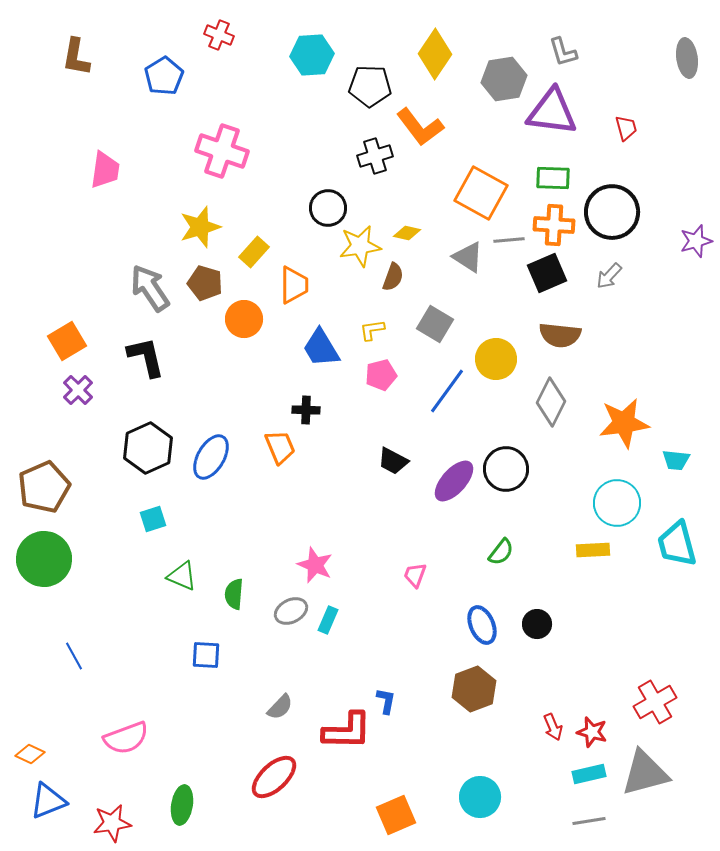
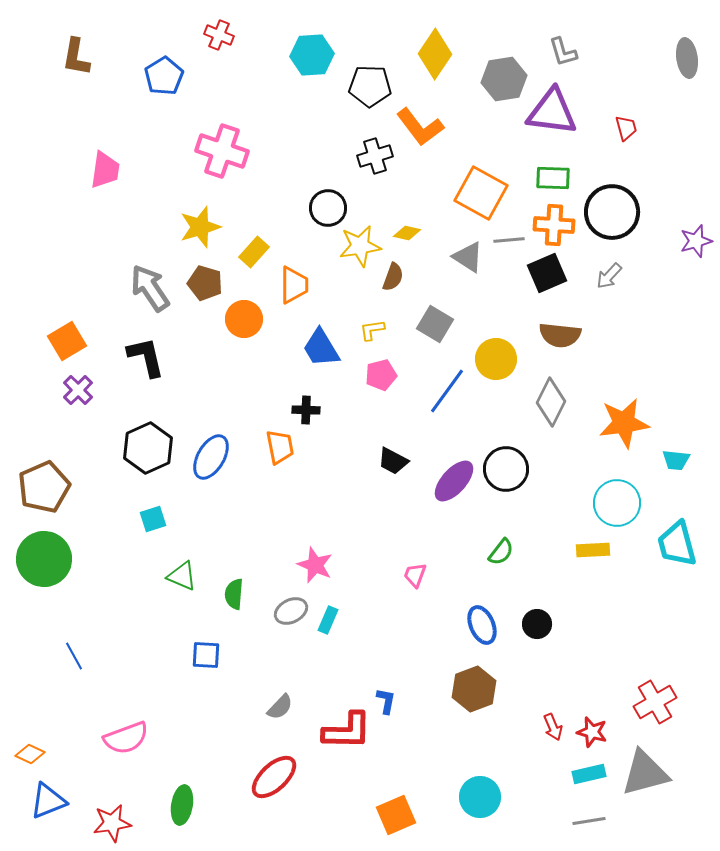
orange trapezoid at (280, 447): rotated 12 degrees clockwise
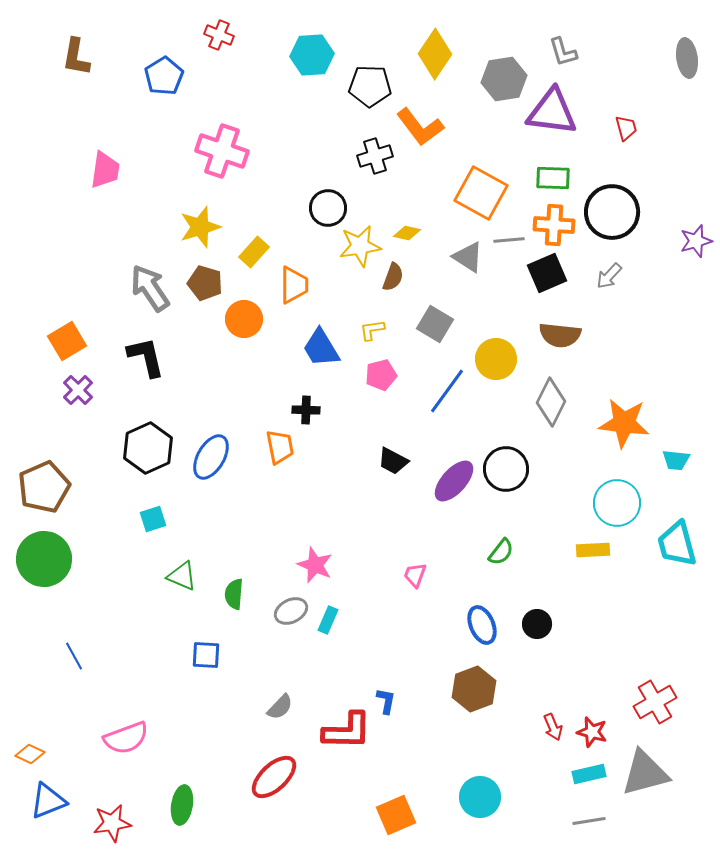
orange star at (624, 423): rotated 15 degrees clockwise
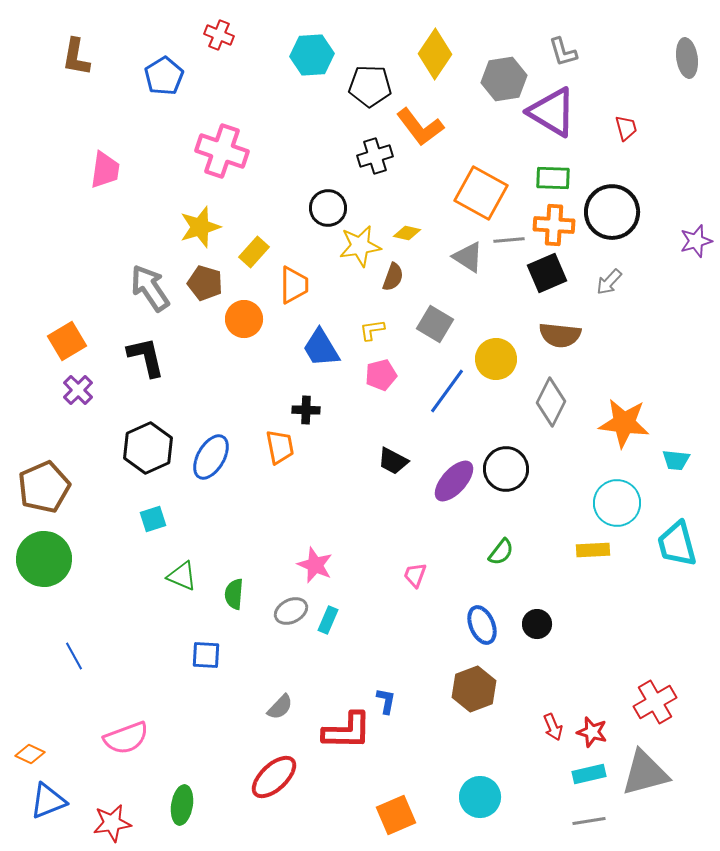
purple triangle at (552, 112): rotated 24 degrees clockwise
gray arrow at (609, 276): moved 6 px down
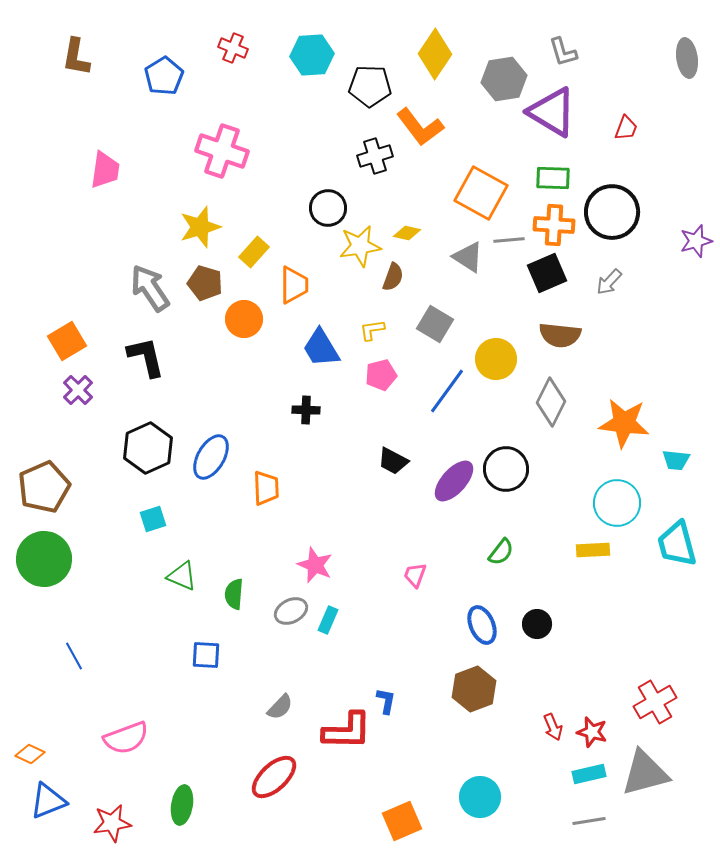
red cross at (219, 35): moved 14 px right, 13 px down
red trapezoid at (626, 128): rotated 36 degrees clockwise
orange trapezoid at (280, 447): moved 14 px left, 41 px down; rotated 9 degrees clockwise
orange square at (396, 815): moved 6 px right, 6 px down
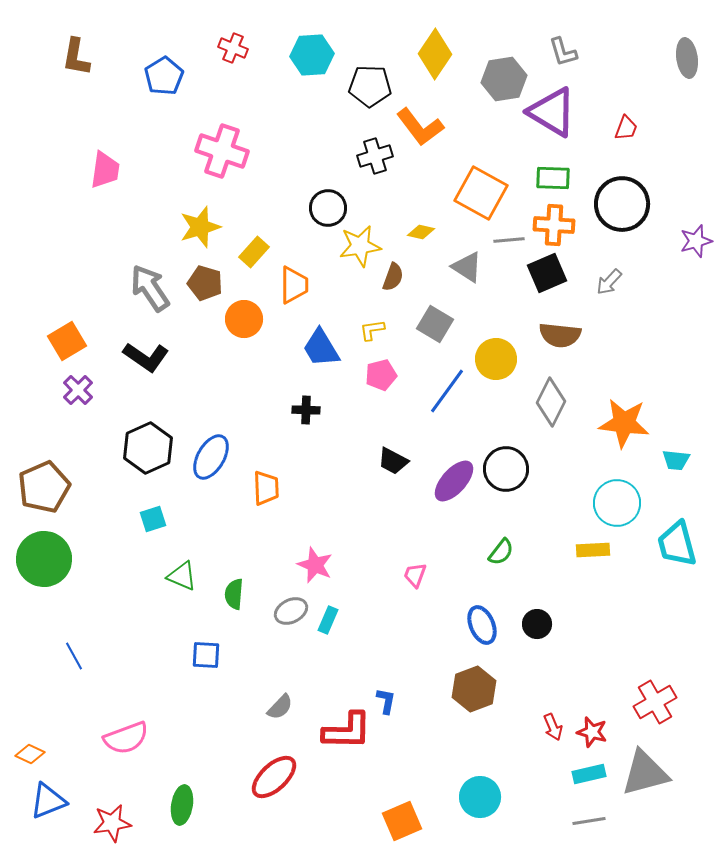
black circle at (612, 212): moved 10 px right, 8 px up
yellow diamond at (407, 233): moved 14 px right, 1 px up
gray triangle at (468, 257): moved 1 px left, 10 px down
black L-shape at (146, 357): rotated 138 degrees clockwise
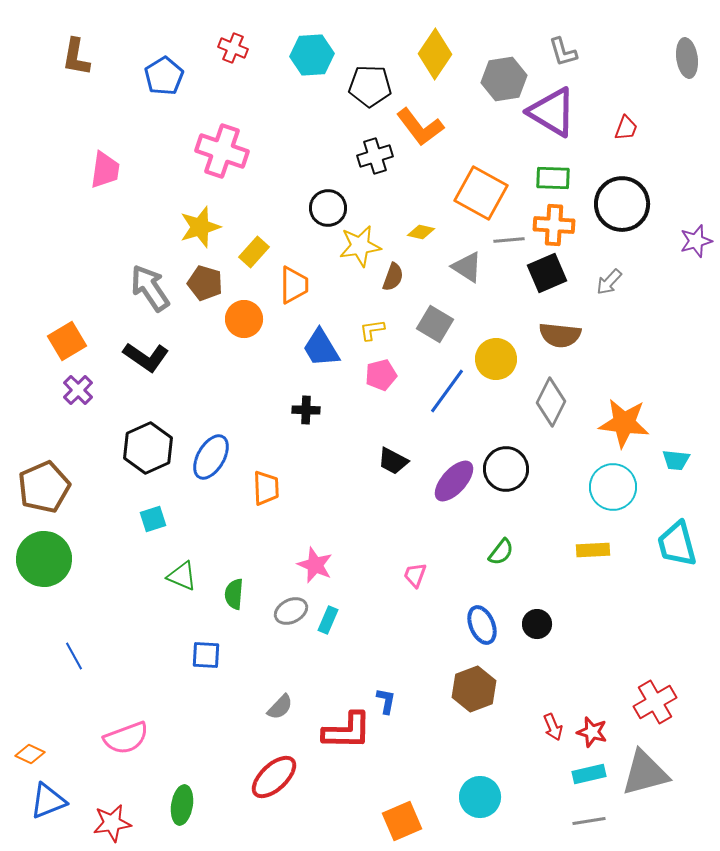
cyan circle at (617, 503): moved 4 px left, 16 px up
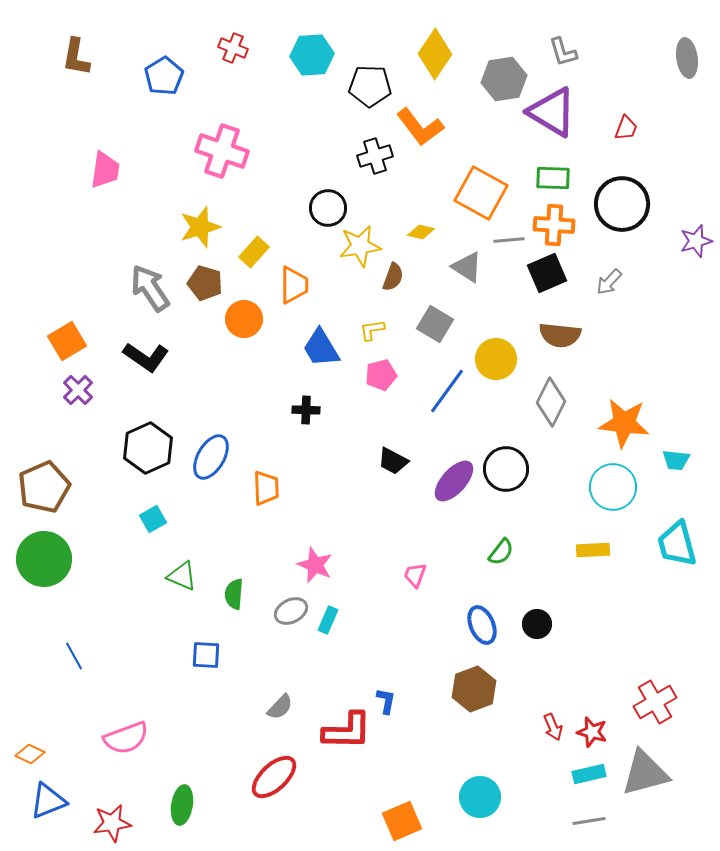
cyan square at (153, 519): rotated 12 degrees counterclockwise
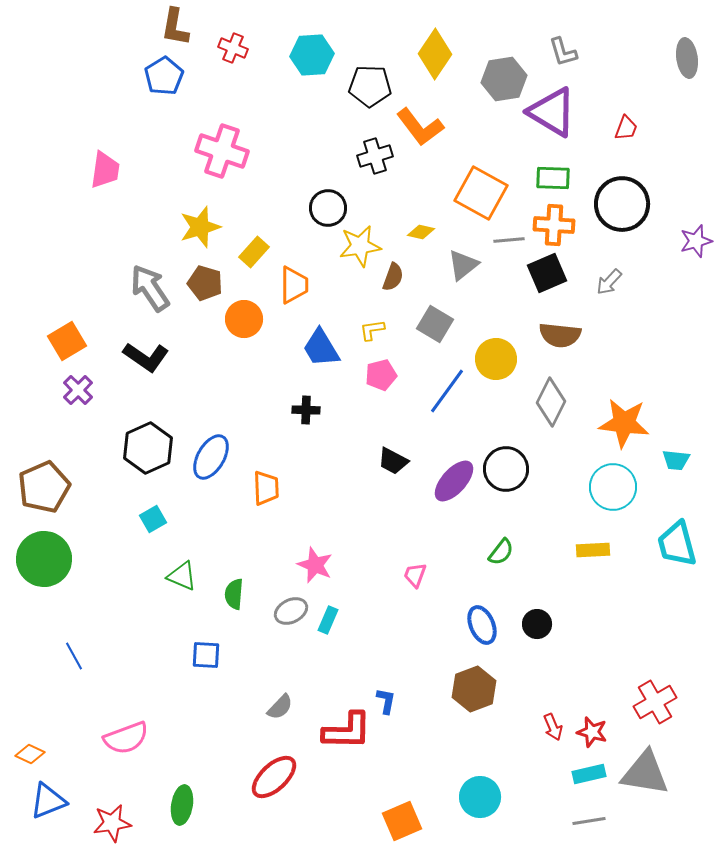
brown L-shape at (76, 57): moved 99 px right, 30 px up
gray triangle at (467, 267): moved 4 px left, 2 px up; rotated 48 degrees clockwise
gray triangle at (645, 773): rotated 24 degrees clockwise
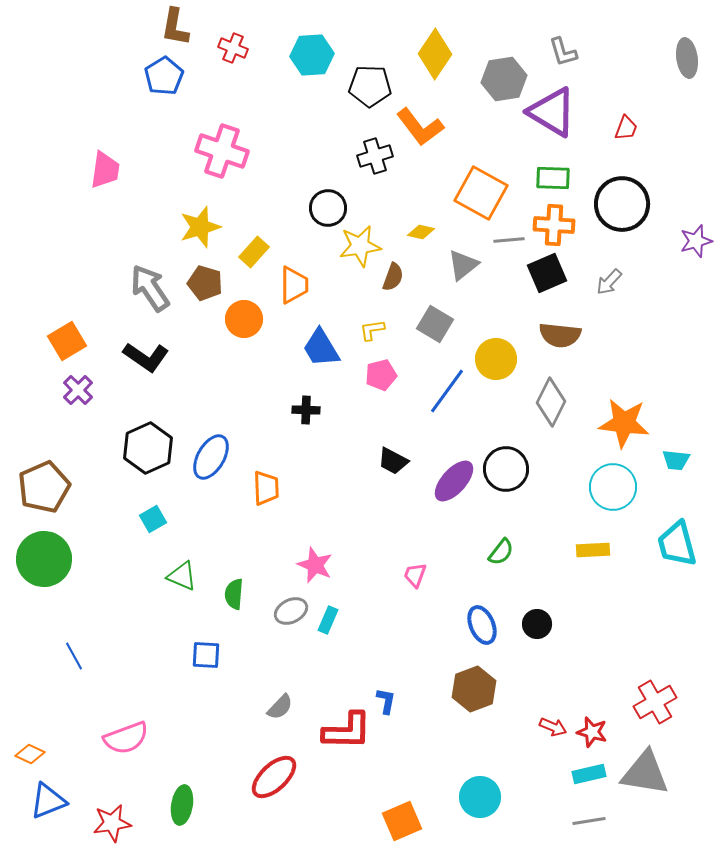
red arrow at (553, 727): rotated 44 degrees counterclockwise
